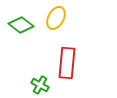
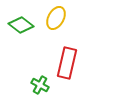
red rectangle: rotated 8 degrees clockwise
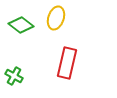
yellow ellipse: rotated 10 degrees counterclockwise
green cross: moved 26 px left, 9 px up
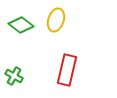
yellow ellipse: moved 2 px down
red rectangle: moved 7 px down
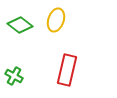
green diamond: moved 1 px left
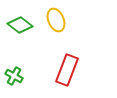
yellow ellipse: rotated 40 degrees counterclockwise
red rectangle: rotated 8 degrees clockwise
